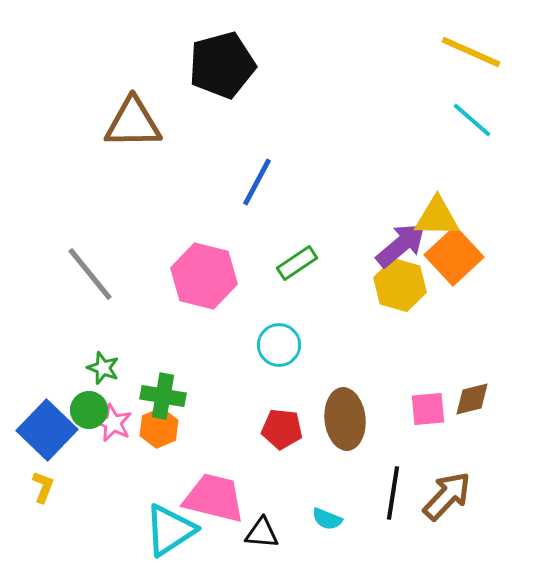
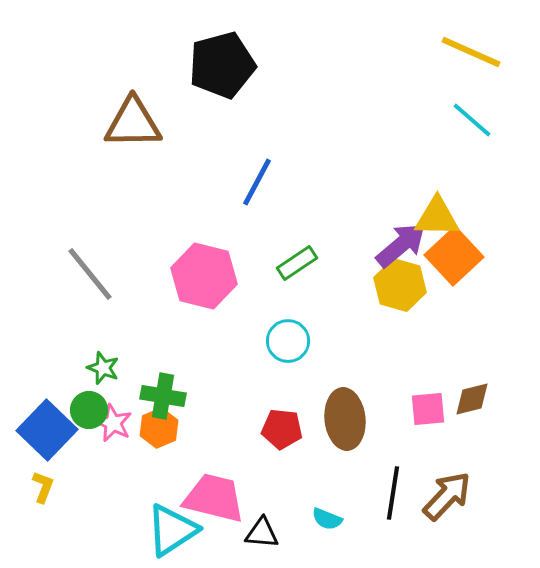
cyan circle: moved 9 px right, 4 px up
cyan triangle: moved 2 px right
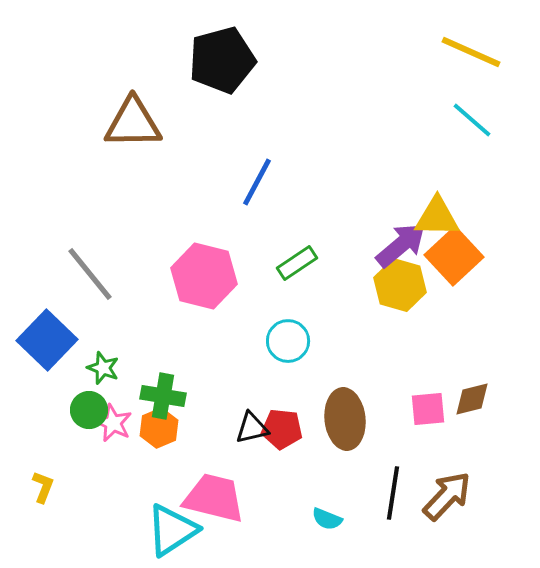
black pentagon: moved 5 px up
blue square: moved 90 px up
black triangle: moved 10 px left, 105 px up; rotated 18 degrees counterclockwise
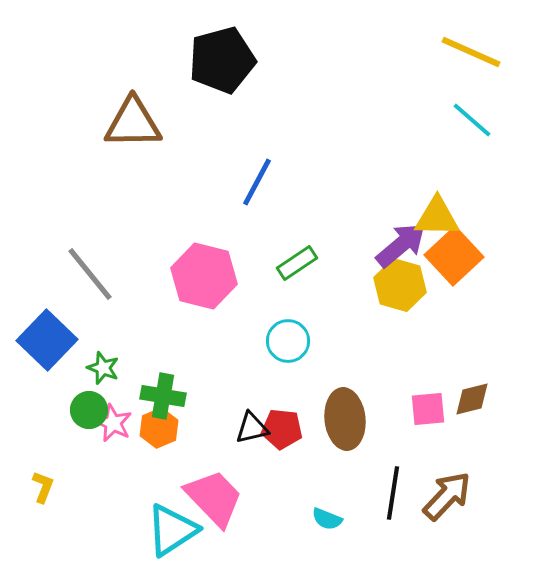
pink trapezoid: rotated 32 degrees clockwise
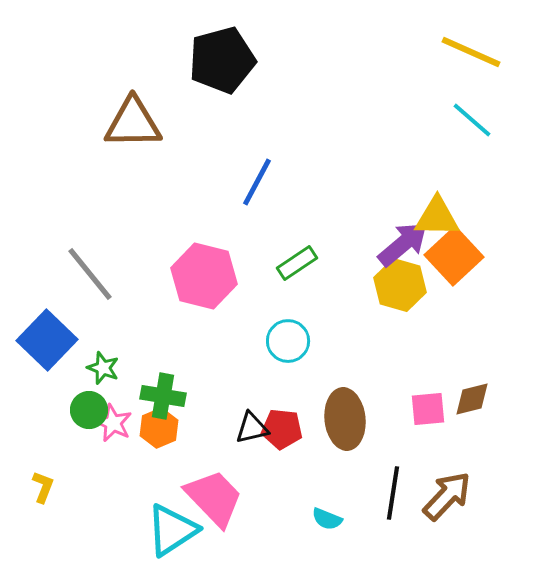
purple arrow: moved 2 px right, 1 px up
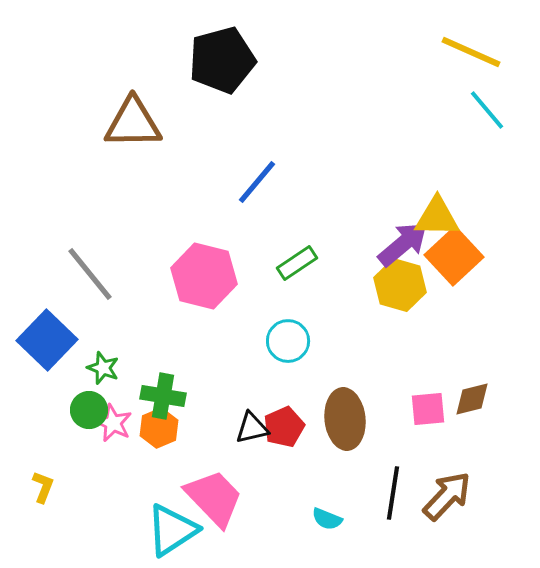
cyan line: moved 15 px right, 10 px up; rotated 9 degrees clockwise
blue line: rotated 12 degrees clockwise
red pentagon: moved 2 px right, 2 px up; rotated 30 degrees counterclockwise
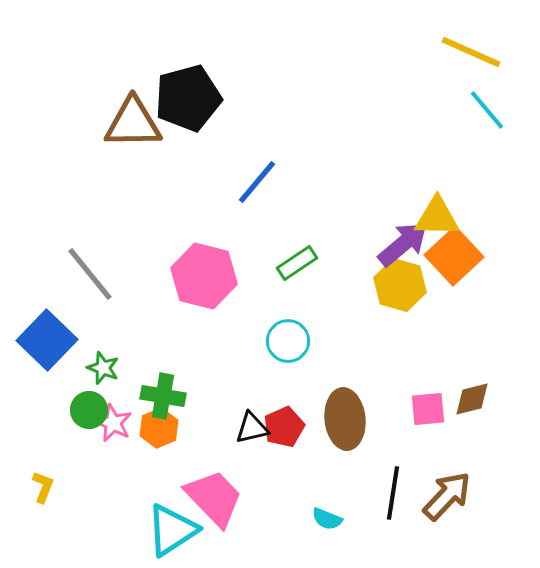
black pentagon: moved 34 px left, 38 px down
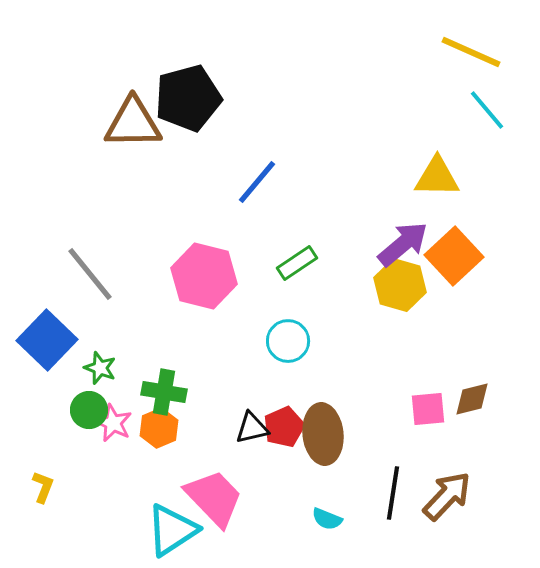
yellow triangle: moved 40 px up
green star: moved 3 px left
green cross: moved 1 px right, 4 px up
brown ellipse: moved 22 px left, 15 px down
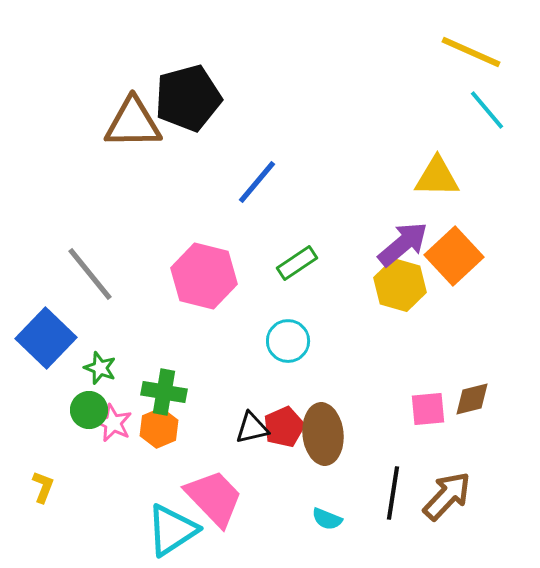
blue square: moved 1 px left, 2 px up
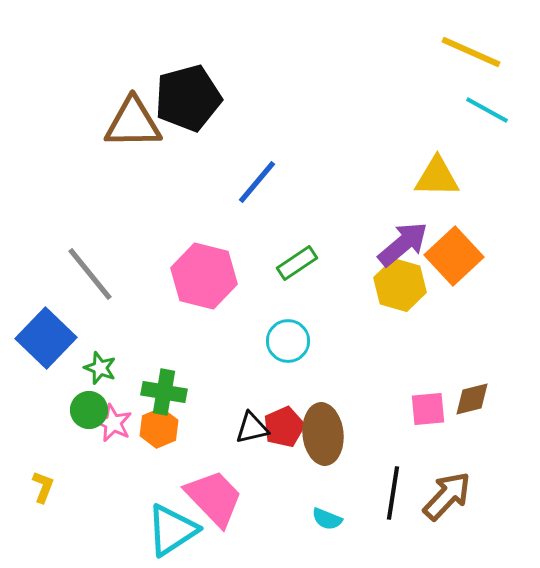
cyan line: rotated 21 degrees counterclockwise
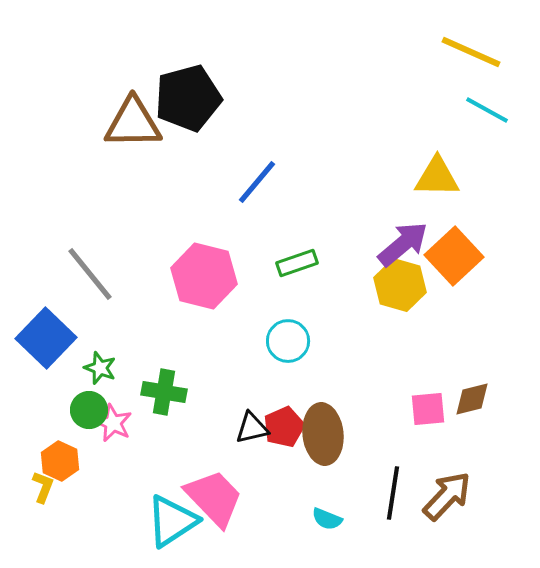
green rectangle: rotated 15 degrees clockwise
orange hexagon: moved 99 px left, 33 px down; rotated 12 degrees counterclockwise
cyan triangle: moved 9 px up
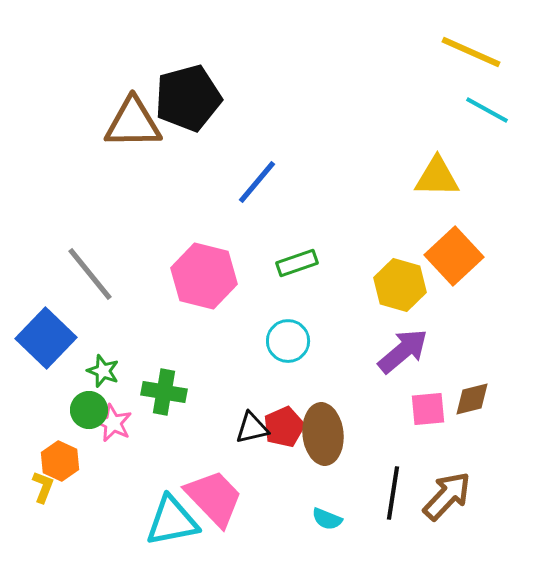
purple arrow: moved 107 px down
green star: moved 3 px right, 3 px down
cyan triangle: rotated 22 degrees clockwise
